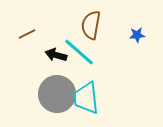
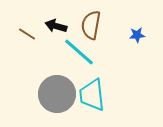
brown line: rotated 60 degrees clockwise
black arrow: moved 29 px up
cyan trapezoid: moved 6 px right, 3 px up
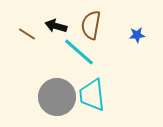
gray circle: moved 3 px down
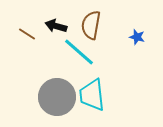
blue star: moved 2 px down; rotated 21 degrees clockwise
